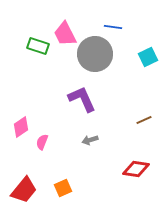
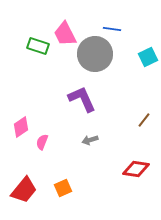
blue line: moved 1 px left, 2 px down
brown line: rotated 28 degrees counterclockwise
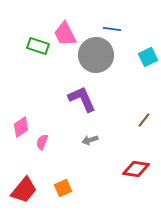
gray circle: moved 1 px right, 1 px down
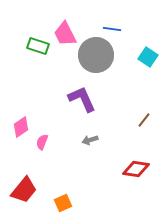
cyan square: rotated 30 degrees counterclockwise
orange square: moved 15 px down
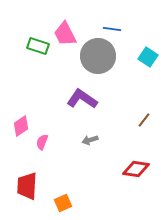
gray circle: moved 2 px right, 1 px down
purple L-shape: rotated 32 degrees counterclockwise
pink diamond: moved 1 px up
red trapezoid: moved 3 px right, 4 px up; rotated 144 degrees clockwise
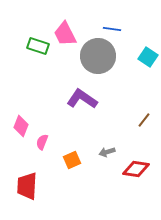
pink diamond: rotated 35 degrees counterclockwise
gray arrow: moved 17 px right, 12 px down
orange square: moved 9 px right, 43 px up
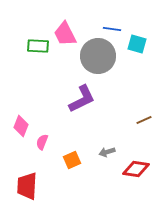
green rectangle: rotated 15 degrees counterclockwise
cyan square: moved 11 px left, 13 px up; rotated 18 degrees counterclockwise
purple L-shape: rotated 120 degrees clockwise
brown line: rotated 28 degrees clockwise
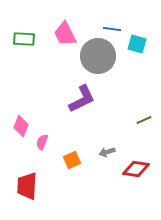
green rectangle: moved 14 px left, 7 px up
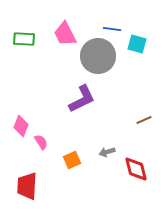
pink semicircle: moved 1 px left; rotated 126 degrees clockwise
red diamond: rotated 68 degrees clockwise
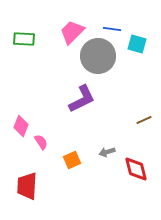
pink trapezoid: moved 7 px right, 2 px up; rotated 72 degrees clockwise
